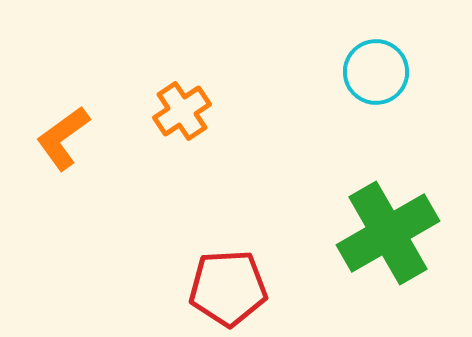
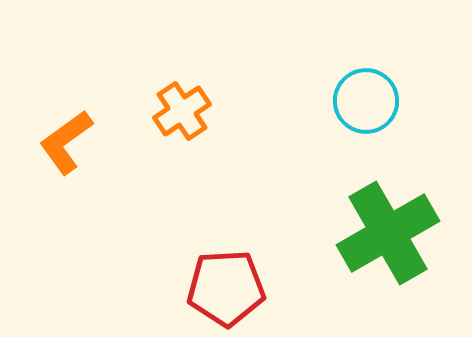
cyan circle: moved 10 px left, 29 px down
orange L-shape: moved 3 px right, 4 px down
red pentagon: moved 2 px left
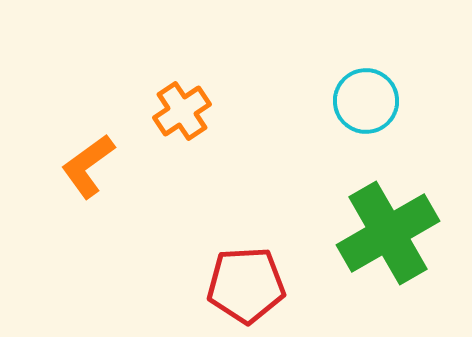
orange L-shape: moved 22 px right, 24 px down
red pentagon: moved 20 px right, 3 px up
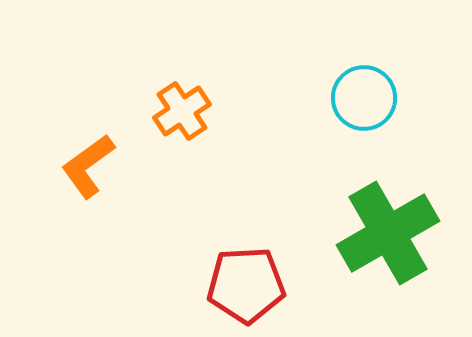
cyan circle: moved 2 px left, 3 px up
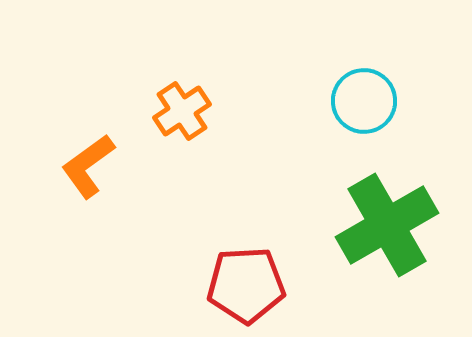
cyan circle: moved 3 px down
green cross: moved 1 px left, 8 px up
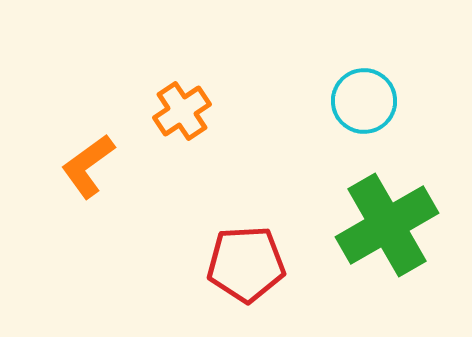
red pentagon: moved 21 px up
